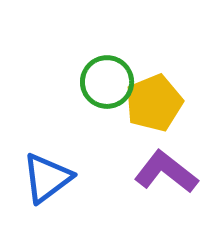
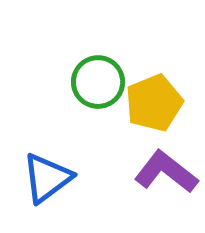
green circle: moved 9 px left
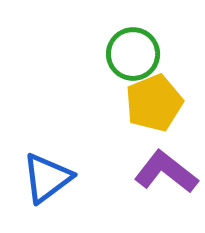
green circle: moved 35 px right, 28 px up
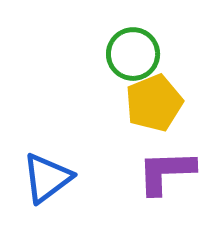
purple L-shape: rotated 40 degrees counterclockwise
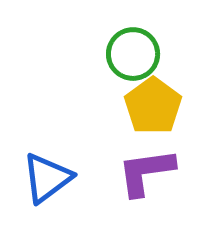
yellow pentagon: moved 1 px left, 3 px down; rotated 14 degrees counterclockwise
purple L-shape: moved 20 px left; rotated 6 degrees counterclockwise
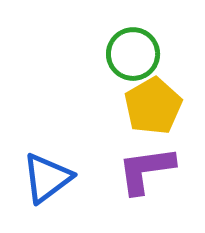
yellow pentagon: rotated 6 degrees clockwise
purple L-shape: moved 2 px up
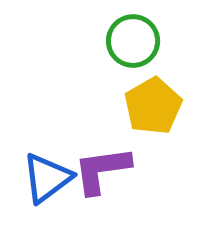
green circle: moved 13 px up
purple L-shape: moved 44 px left
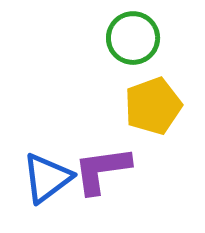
green circle: moved 3 px up
yellow pentagon: rotated 10 degrees clockwise
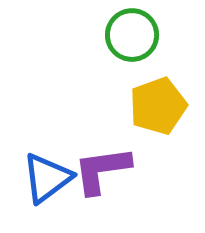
green circle: moved 1 px left, 3 px up
yellow pentagon: moved 5 px right
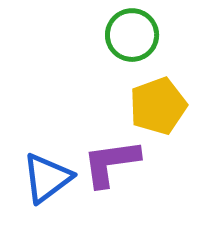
purple L-shape: moved 9 px right, 7 px up
